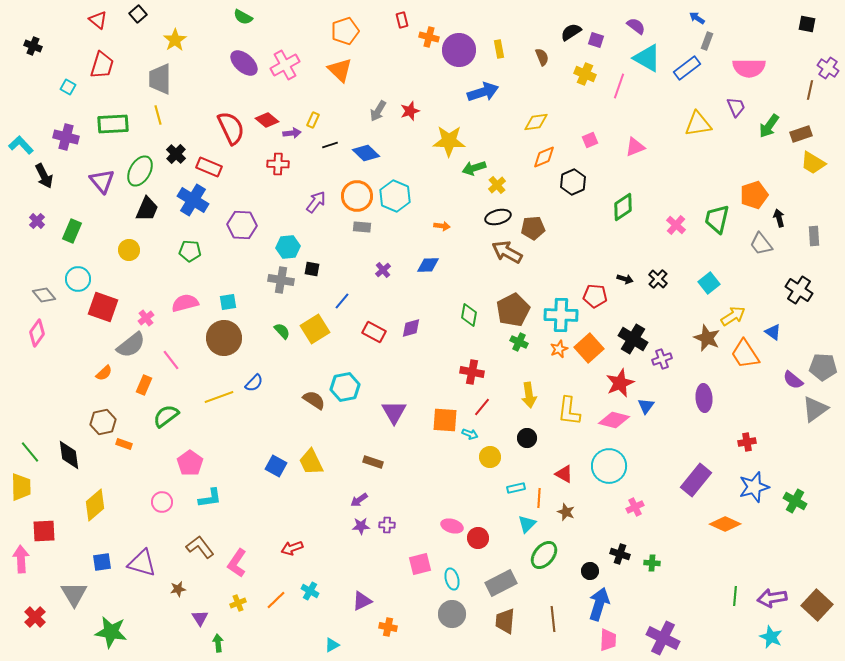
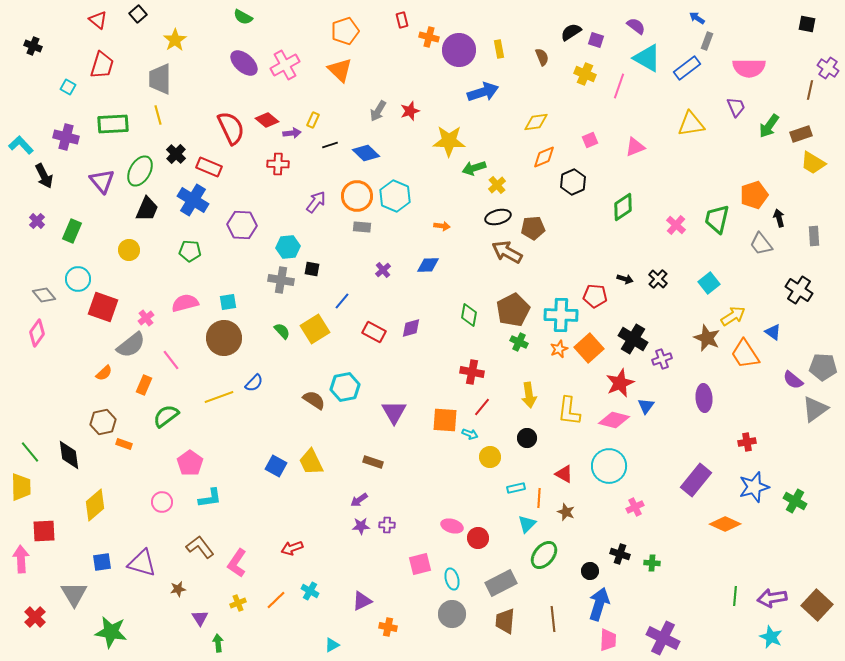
yellow triangle at (698, 124): moved 7 px left
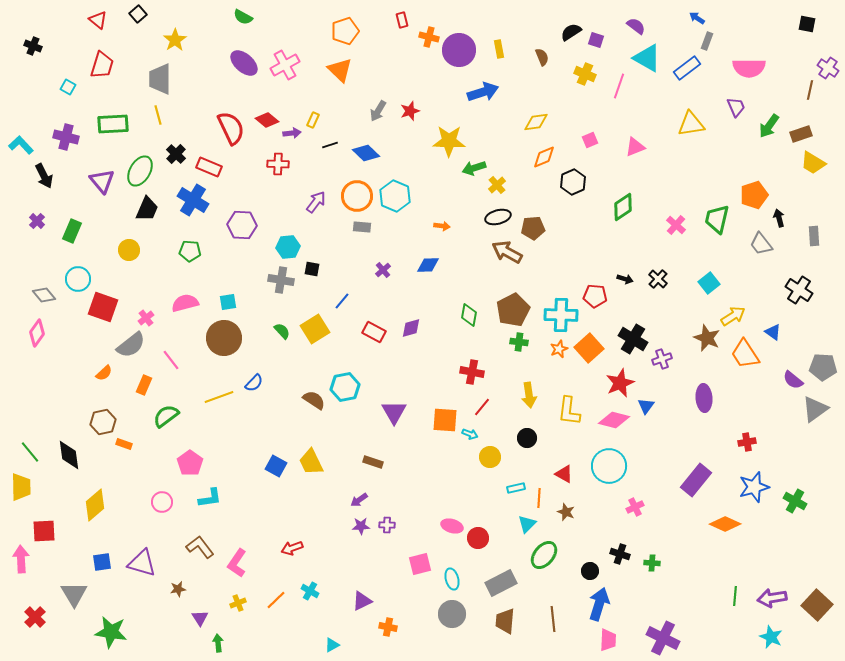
green cross at (519, 342): rotated 18 degrees counterclockwise
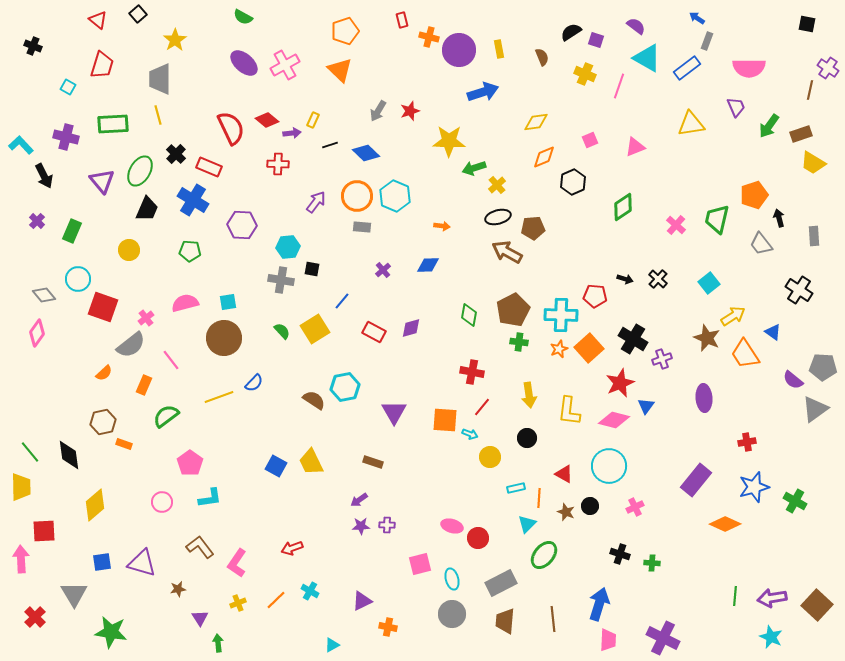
black circle at (590, 571): moved 65 px up
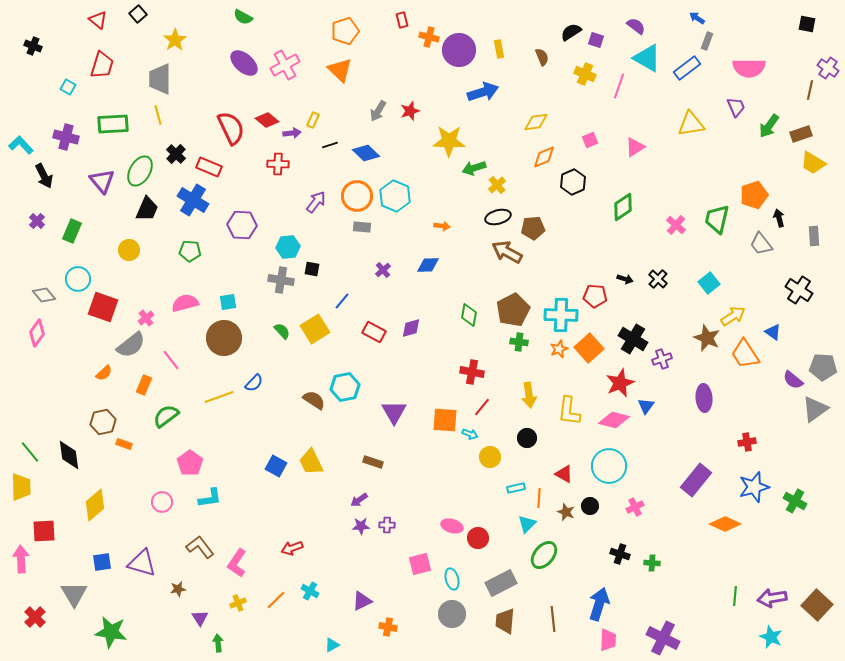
pink triangle at (635, 147): rotated 10 degrees counterclockwise
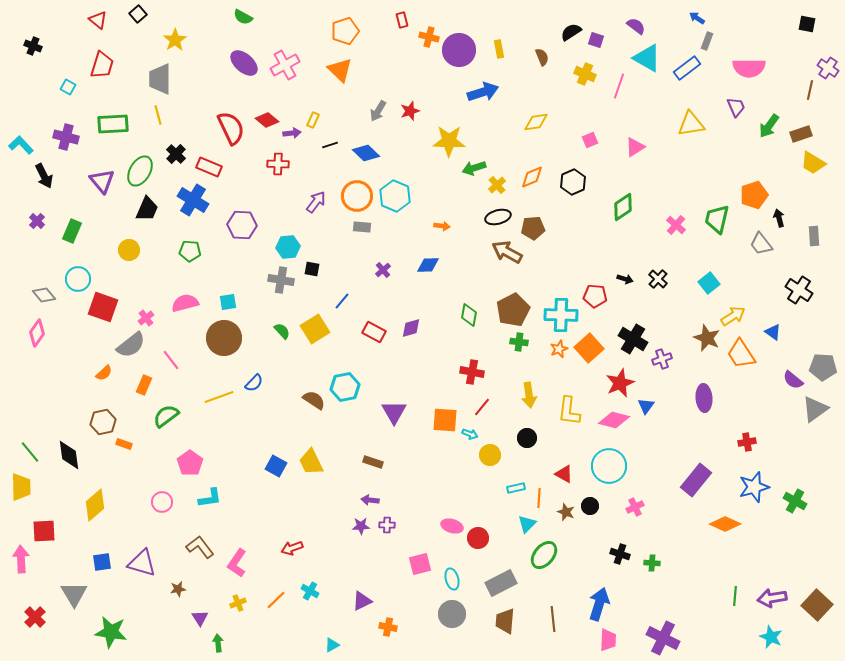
orange diamond at (544, 157): moved 12 px left, 20 px down
orange trapezoid at (745, 354): moved 4 px left
yellow circle at (490, 457): moved 2 px up
purple arrow at (359, 500): moved 11 px right; rotated 42 degrees clockwise
